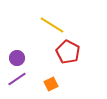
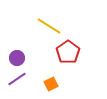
yellow line: moved 3 px left, 1 px down
red pentagon: rotated 10 degrees clockwise
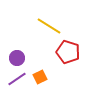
red pentagon: rotated 20 degrees counterclockwise
orange square: moved 11 px left, 7 px up
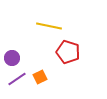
yellow line: rotated 20 degrees counterclockwise
purple circle: moved 5 px left
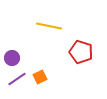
red pentagon: moved 13 px right
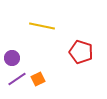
yellow line: moved 7 px left
orange square: moved 2 px left, 2 px down
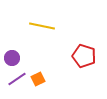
red pentagon: moved 3 px right, 4 px down
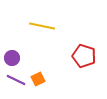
purple line: moved 1 px left, 1 px down; rotated 60 degrees clockwise
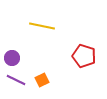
orange square: moved 4 px right, 1 px down
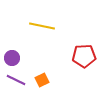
red pentagon: rotated 20 degrees counterclockwise
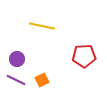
purple circle: moved 5 px right, 1 px down
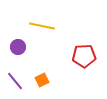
purple circle: moved 1 px right, 12 px up
purple line: moved 1 px left, 1 px down; rotated 24 degrees clockwise
